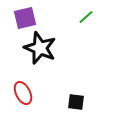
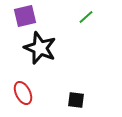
purple square: moved 2 px up
black square: moved 2 px up
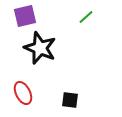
black square: moved 6 px left
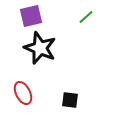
purple square: moved 6 px right
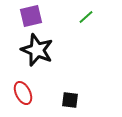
black star: moved 3 px left, 2 px down
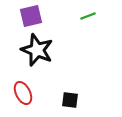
green line: moved 2 px right, 1 px up; rotated 21 degrees clockwise
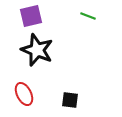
green line: rotated 42 degrees clockwise
red ellipse: moved 1 px right, 1 px down
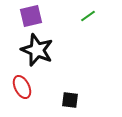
green line: rotated 56 degrees counterclockwise
red ellipse: moved 2 px left, 7 px up
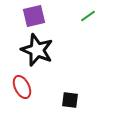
purple square: moved 3 px right
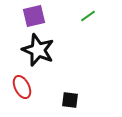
black star: moved 1 px right
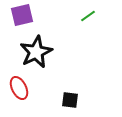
purple square: moved 12 px left, 1 px up
black star: moved 2 px left, 2 px down; rotated 24 degrees clockwise
red ellipse: moved 3 px left, 1 px down
